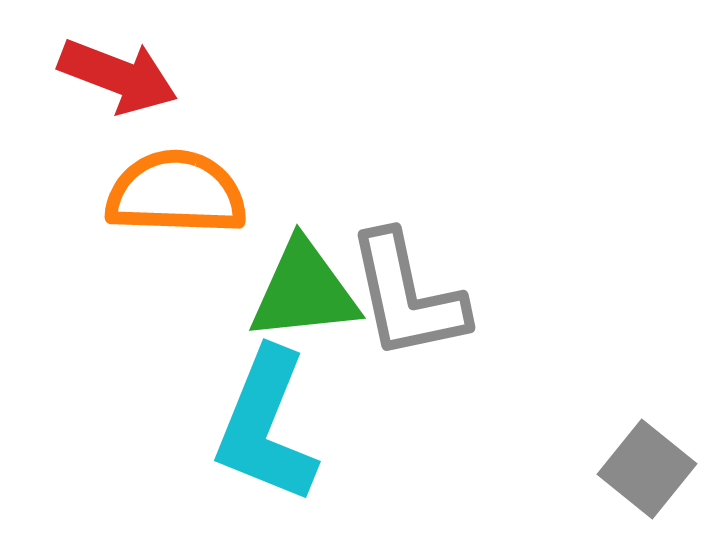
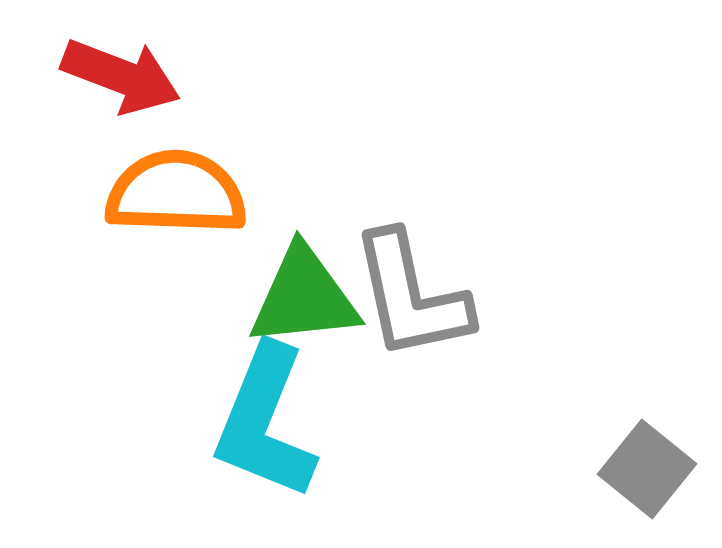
red arrow: moved 3 px right
green triangle: moved 6 px down
gray L-shape: moved 4 px right
cyan L-shape: moved 1 px left, 4 px up
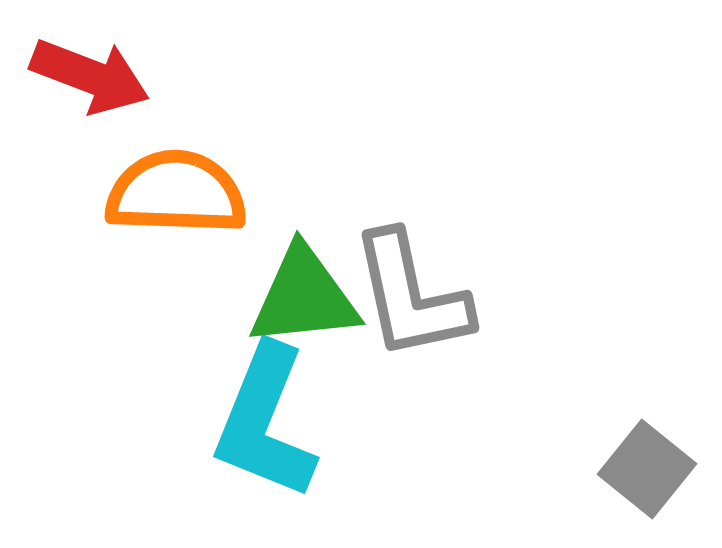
red arrow: moved 31 px left
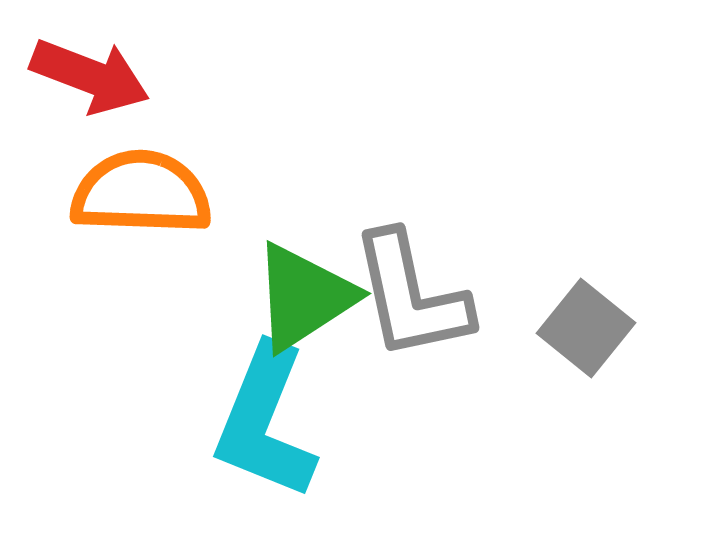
orange semicircle: moved 35 px left
green triangle: rotated 27 degrees counterclockwise
gray square: moved 61 px left, 141 px up
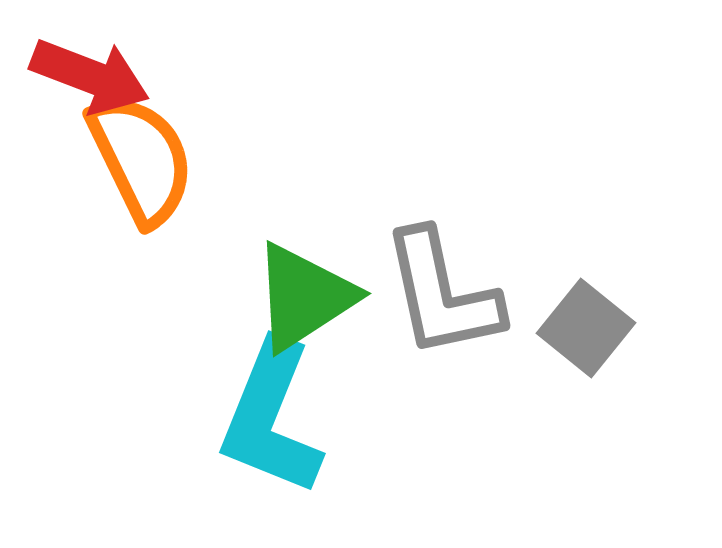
orange semicircle: moved 34 px up; rotated 62 degrees clockwise
gray L-shape: moved 31 px right, 2 px up
cyan L-shape: moved 6 px right, 4 px up
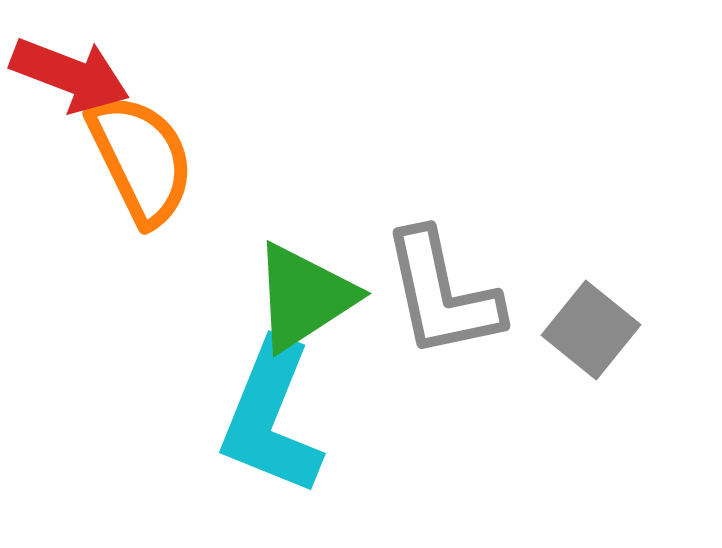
red arrow: moved 20 px left, 1 px up
gray square: moved 5 px right, 2 px down
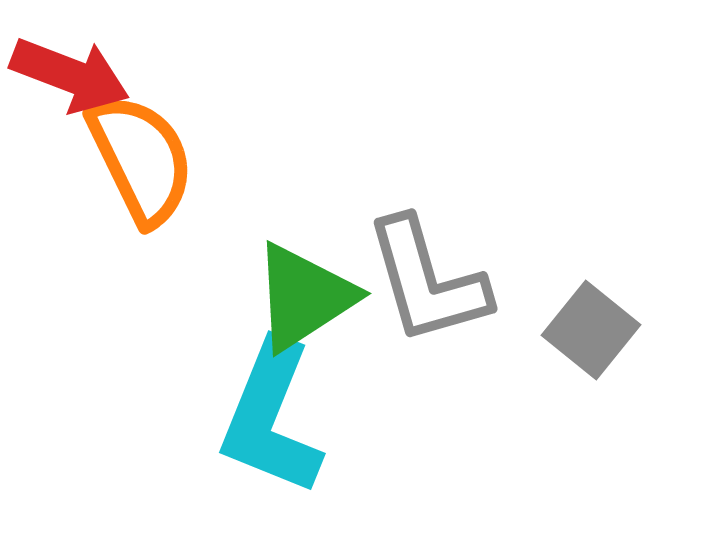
gray L-shape: moved 15 px left, 13 px up; rotated 4 degrees counterclockwise
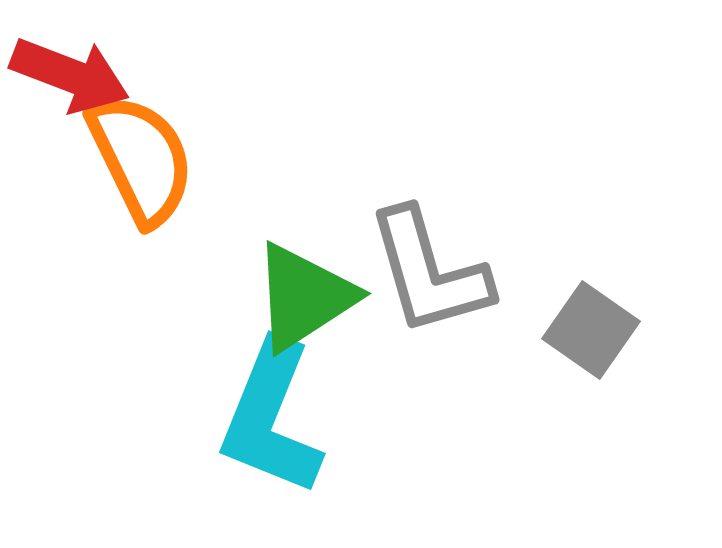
gray L-shape: moved 2 px right, 9 px up
gray square: rotated 4 degrees counterclockwise
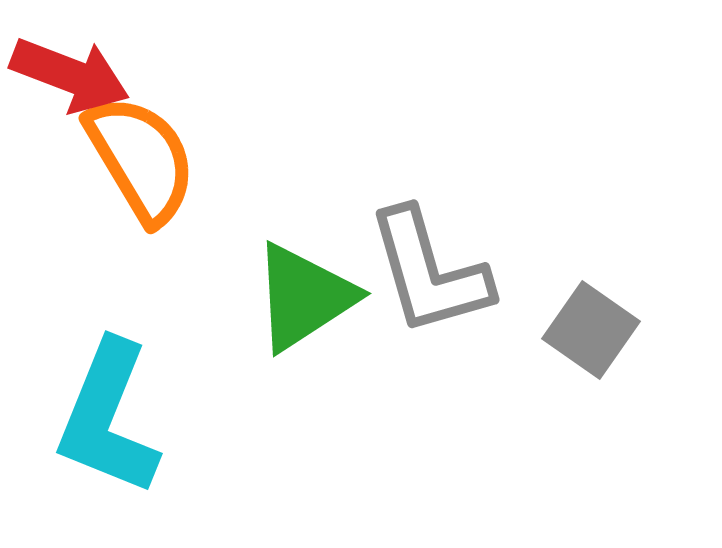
orange semicircle: rotated 5 degrees counterclockwise
cyan L-shape: moved 163 px left
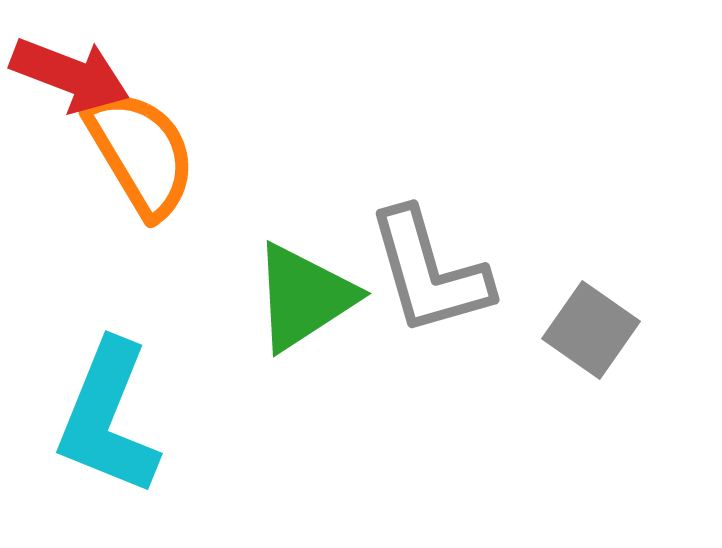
orange semicircle: moved 6 px up
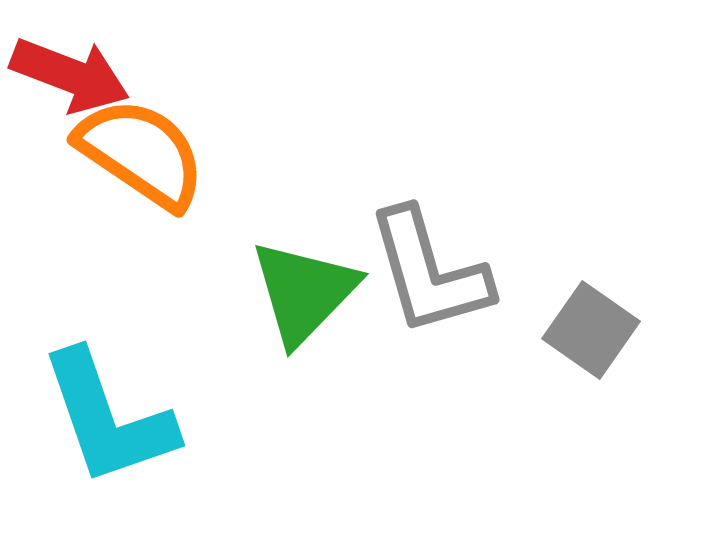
orange semicircle: rotated 25 degrees counterclockwise
green triangle: moved 5 px up; rotated 13 degrees counterclockwise
cyan L-shape: rotated 41 degrees counterclockwise
